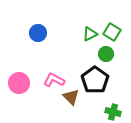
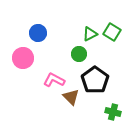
green circle: moved 27 px left
pink circle: moved 4 px right, 25 px up
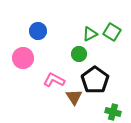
blue circle: moved 2 px up
brown triangle: moved 3 px right; rotated 12 degrees clockwise
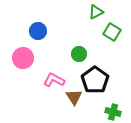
green triangle: moved 6 px right, 22 px up
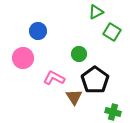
pink L-shape: moved 2 px up
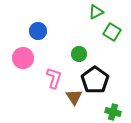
pink L-shape: rotated 80 degrees clockwise
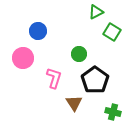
brown triangle: moved 6 px down
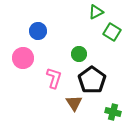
black pentagon: moved 3 px left
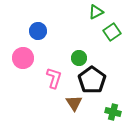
green square: rotated 24 degrees clockwise
green circle: moved 4 px down
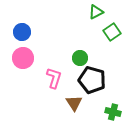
blue circle: moved 16 px left, 1 px down
green circle: moved 1 px right
black pentagon: rotated 20 degrees counterclockwise
